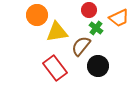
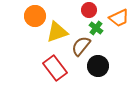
orange circle: moved 2 px left, 1 px down
yellow triangle: rotated 10 degrees counterclockwise
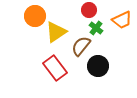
orange trapezoid: moved 3 px right, 2 px down
yellow triangle: moved 1 px left; rotated 15 degrees counterclockwise
